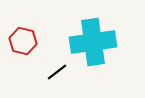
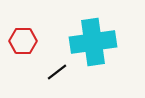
red hexagon: rotated 12 degrees counterclockwise
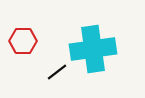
cyan cross: moved 7 px down
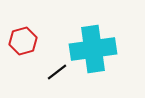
red hexagon: rotated 16 degrees counterclockwise
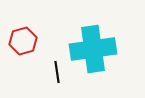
black line: rotated 60 degrees counterclockwise
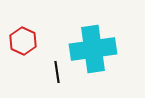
red hexagon: rotated 20 degrees counterclockwise
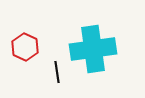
red hexagon: moved 2 px right, 6 px down
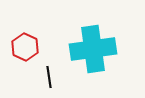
black line: moved 8 px left, 5 px down
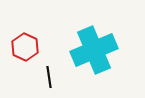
cyan cross: moved 1 px right, 1 px down; rotated 15 degrees counterclockwise
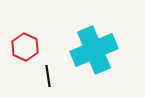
black line: moved 1 px left, 1 px up
